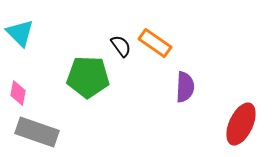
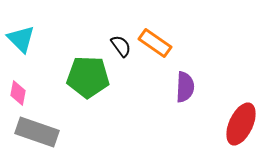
cyan triangle: moved 1 px right, 6 px down
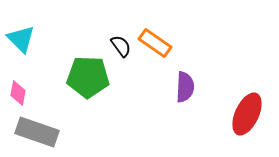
red ellipse: moved 6 px right, 10 px up
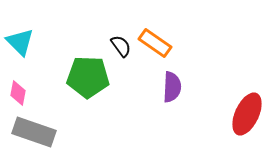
cyan triangle: moved 1 px left, 3 px down
purple semicircle: moved 13 px left
gray rectangle: moved 3 px left
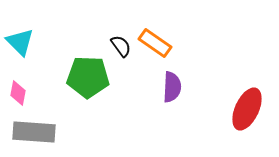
red ellipse: moved 5 px up
gray rectangle: rotated 15 degrees counterclockwise
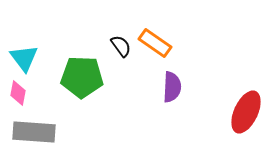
cyan triangle: moved 4 px right, 16 px down; rotated 8 degrees clockwise
green pentagon: moved 6 px left
red ellipse: moved 1 px left, 3 px down
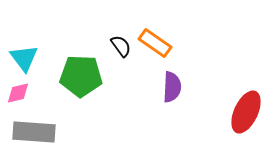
green pentagon: moved 1 px left, 1 px up
pink diamond: rotated 65 degrees clockwise
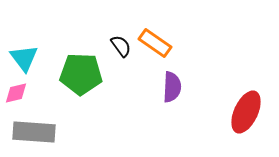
green pentagon: moved 2 px up
pink diamond: moved 2 px left
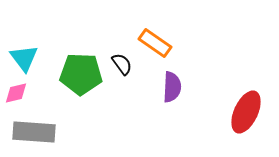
black semicircle: moved 1 px right, 18 px down
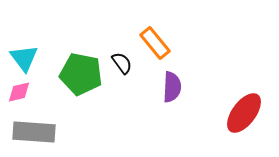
orange rectangle: rotated 16 degrees clockwise
black semicircle: moved 1 px up
green pentagon: rotated 9 degrees clockwise
pink diamond: moved 3 px right, 1 px up
red ellipse: moved 2 px left, 1 px down; rotated 12 degrees clockwise
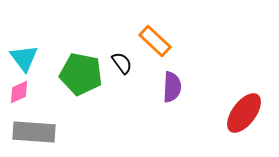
orange rectangle: moved 2 px up; rotated 8 degrees counterclockwise
pink diamond: rotated 10 degrees counterclockwise
